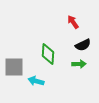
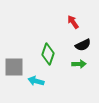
green diamond: rotated 15 degrees clockwise
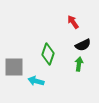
green arrow: rotated 80 degrees counterclockwise
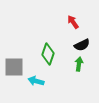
black semicircle: moved 1 px left
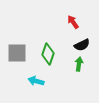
gray square: moved 3 px right, 14 px up
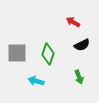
red arrow: rotated 24 degrees counterclockwise
green arrow: moved 13 px down; rotated 152 degrees clockwise
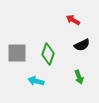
red arrow: moved 2 px up
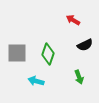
black semicircle: moved 3 px right
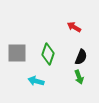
red arrow: moved 1 px right, 7 px down
black semicircle: moved 4 px left, 12 px down; rotated 42 degrees counterclockwise
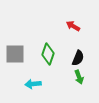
red arrow: moved 1 px left, 1 px up
gray square: moved 2 px left, 1 px down
black semicircle: moved 3 px left, 1 px down
cyan arrow: moved 3 px left, 3 px down; rotated 21 degrees counterclockwise
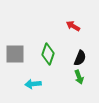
black semicircle: moved 2 px right
